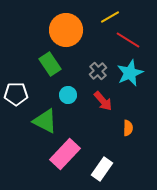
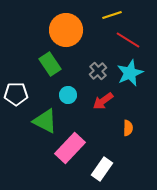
yellow line: moved 2 px right, 2 px up; rotated 12 degrees clockwise
red arrow: rotated 95 degrees clockwise
pink rectangle: moved 5 px right, 6 px up
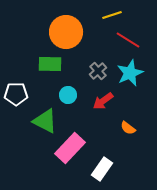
orange circle: moved 2 px down
green rectangle: rotated 55 degrees counterclockwise
orange semicircle: rotated 126 degrees clockwise
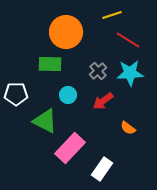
cyan star: rotated 20 degrees clockwise
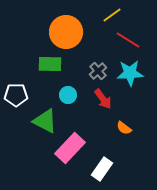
yellow line: rotated 18 degrees counterclockwise
white pentagon: moved 1 px down
red arrow: moved 2 px up; rotated 90 degrees counterclockwise
orange semicircle: moved 4 px left
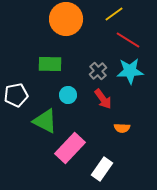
yellow line: moved 2 px right, 1 px up
orange circle: moved 13 px up
cyan star: moved 2 px up
white pentagon: rotated 10 degrees counterclockwise
orange semicircle: moved 2 px left; rotated 35 degrees counterclockwise
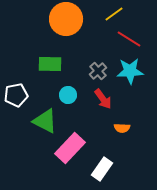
red line: moved 1 px right, 1 px up
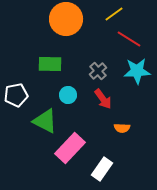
cyan star: moved 7 px right
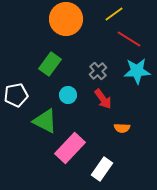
green rectangle: rotated 55 degrees counterclockwise
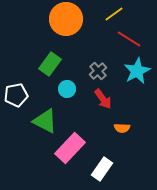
cyan star: rotated 24 degrees counterclockwise
cyan circle: moved 1 px left, 6 px up
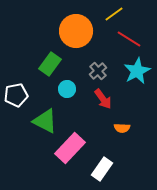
orange circle: moved 10 px right, 12 px down
